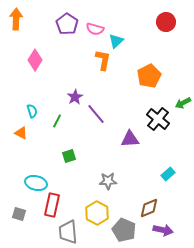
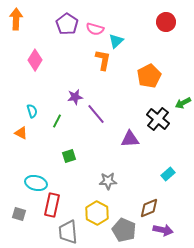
purple star: rotated 21 degrees clockwise
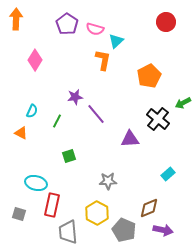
cyan semicircle: rotated 40 degrees clockwise
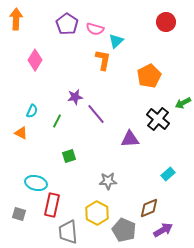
purple arrow: rotated 42 degrees counterclockwise
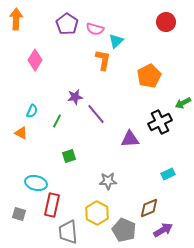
black cross: moved 2 px right, 3 px down; rotated 25 degrees clockwise
cyan rectangle: rotated 16 degrees clockwise
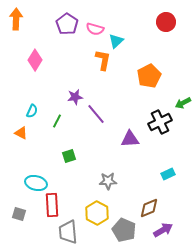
red rectangle: rotated 15 degrees counterclockwise
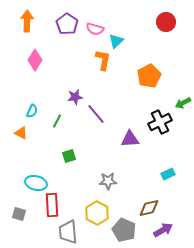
orange arrow: moved 11 px right, 2 px down
brown diamond: rotated 10 degrees clockwise
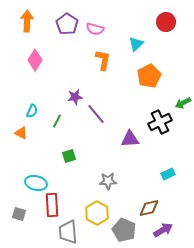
cyan triangle: moved 20 px right, 3 px down
